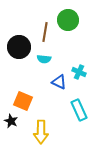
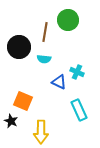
cyan cross: moved 2 px left
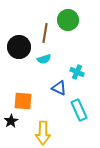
brown line: moved 1 px down
cyan semicircle: rotated 24 degrees counterclockwise
blue triangle: moved 6 px down
orange square: rotated 18 degrees counterclockwise
black star: rotated 16 degrees clockwise
yellow arrow: moved 2 px right, 1 px down
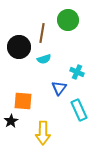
brown line: moved 3 px left
blue triangle: rotated 42 degrees clockwise
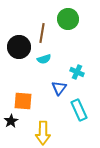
green circle: moved 1 px up
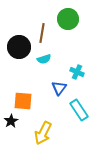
cyan rectangle: rotated 10 degrees counterclockwise
yellow arrow: rotated 25 degrees clockwise
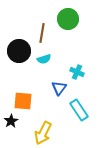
black circle: moved 4 px down
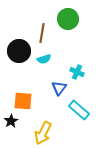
cyan rectangle: rotated 15 degrees counterclockwise
